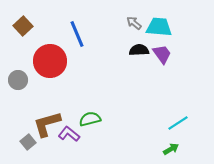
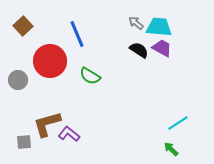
gray arrow: moved 2 px right
black semicircle: rotated 36 degrees clockwise
purple trapezoid: moved 6 px up; rotated 25 degrees counterclockwise
green semicircle: moved 43 px up; rotated 135 degrees counterclockwise
gray square: moved 4 px left; rotated 35 degrees clockwise
green arrow: rotated 105 degrees counterclockwise
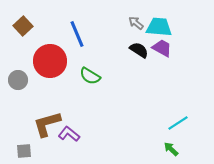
gray square: moved 9 px down
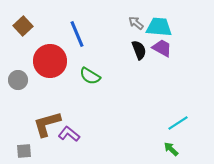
black semicircle: rotated 36 degrees clockwise
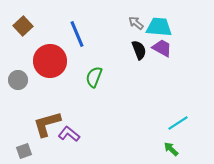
green semicircle: moved 4 px right, 1 px down; rotated 80 degrees clockwise
gray square: rotated 14 degrees counterclockwise
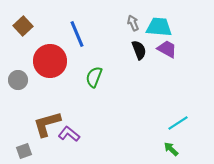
gray arrow: moved 3 px left; rotated 28 degrees clockwise
purple trapezoid: moved 5 px right, 1 px down
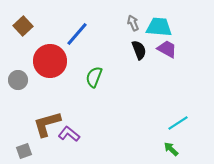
blue line: rotated 64 degrees clockwise
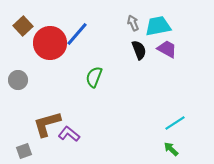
cyan trapezoid: moved 1 px left, 1 px up; rotated 16 degrees counterclockwise
red circle: moved 18 px up
cyan line: moved 3 px left
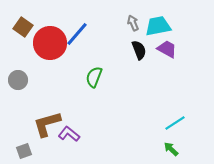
brown square: moved 1 px down; rotated 12 degrees counterclockwise
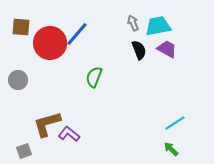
brown square: moved 2 px left; rotated 30 degrees counterclockwise
